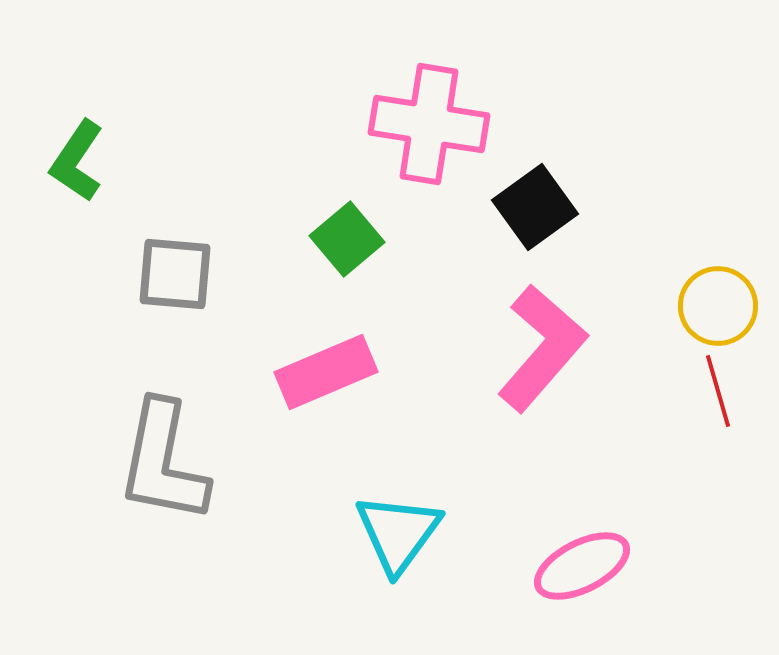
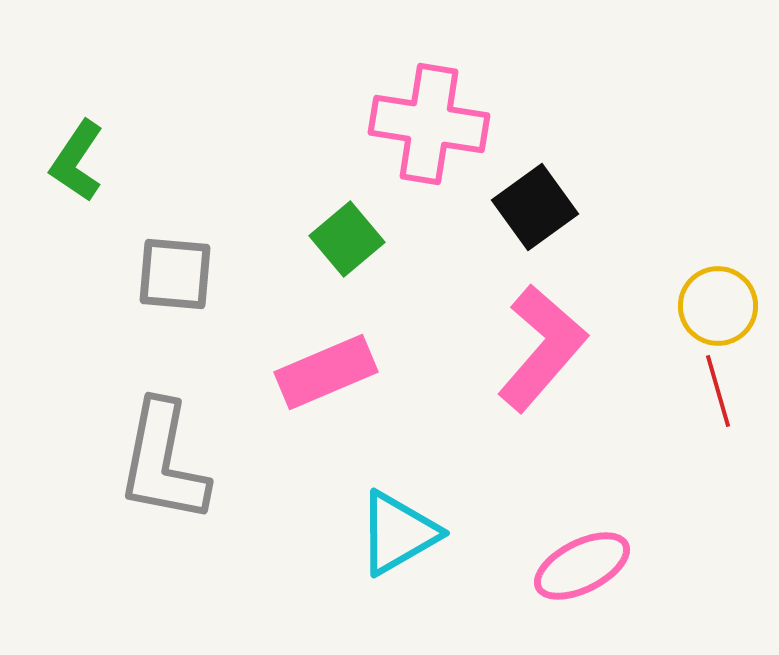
cyan triangle: rotated 24 degrees clockwise
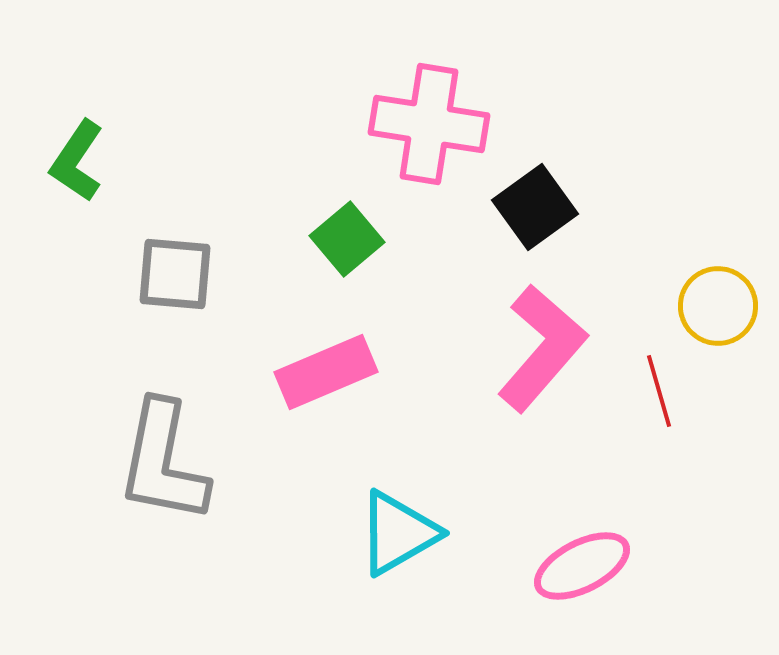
red line: moved 59 px left
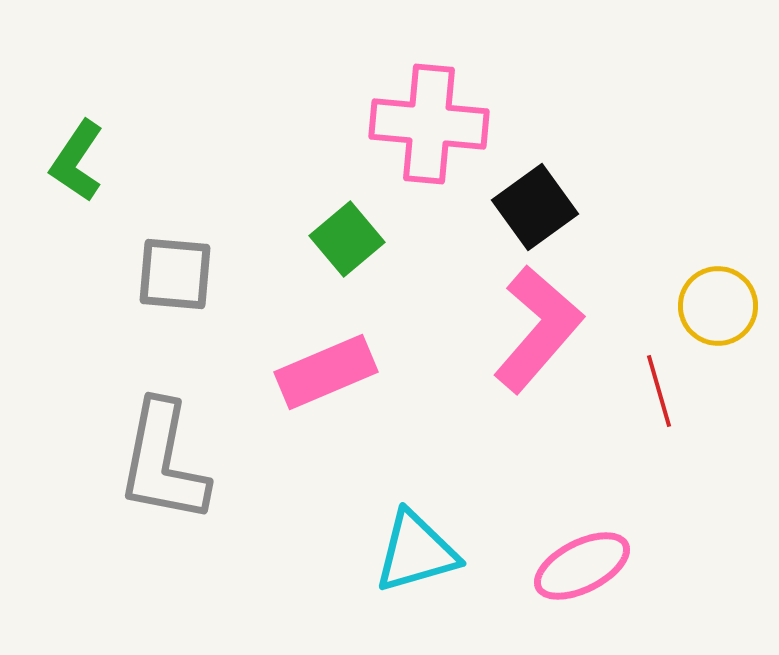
pink cross: rotated 4 degrees counterclockwise
pink L-shape: moved 4 px left, 19 px up
cyan triangle: moved 18 px right, 19 px down; rotated 14 degrees clockwise
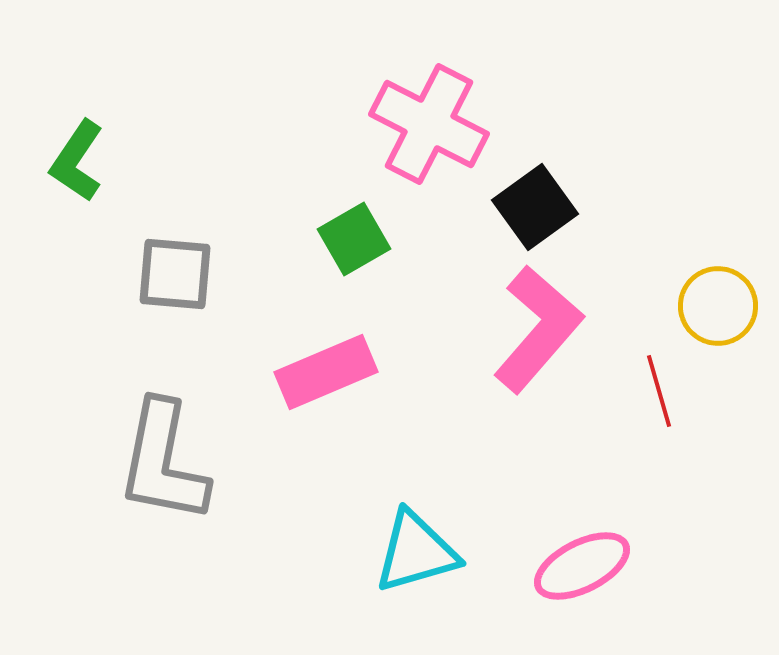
pink cross: rotated 22 degrees clockwise
green square: moved 7 px right; rotated 10 degrees clockwise
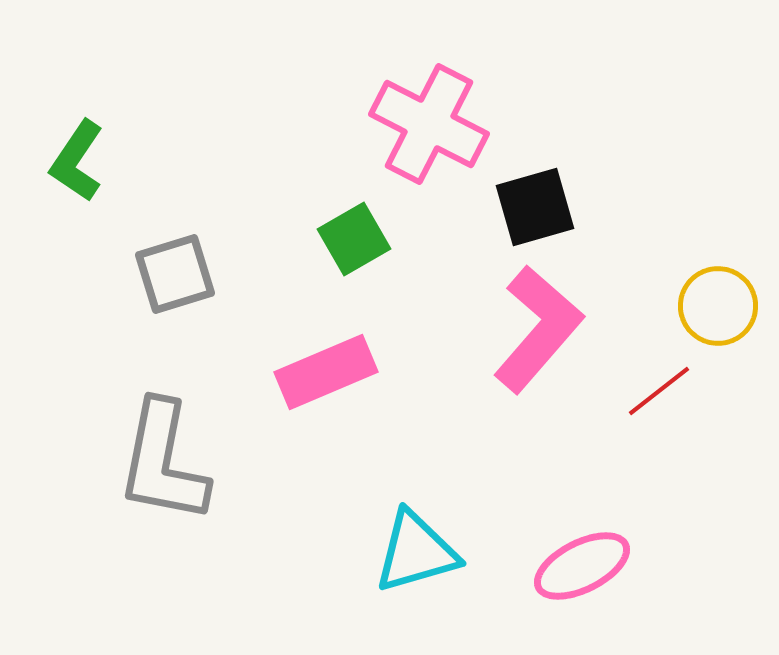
black square: rotated 20 degrees clockwise
gray square: rotated 22 degrees counterclockwise
red line: rotated 68 degrees clockwise
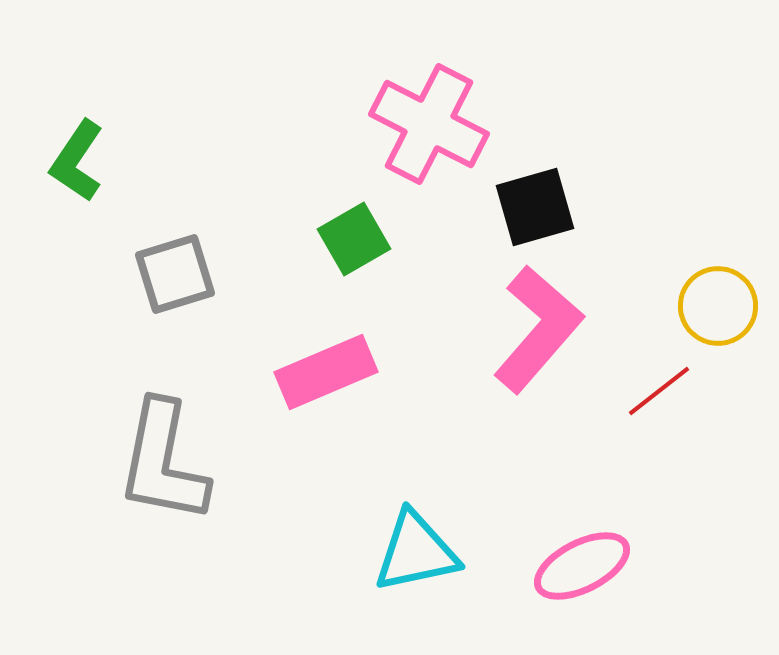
cyan triangle: rotated 4 degrees clockwise
